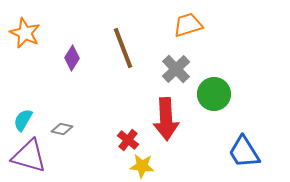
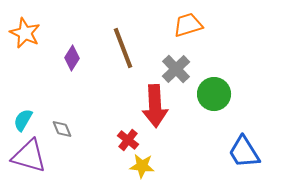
red arrow: moved 11 px left, 13 px up
gray diamond: rotated 55 degrees clockwise
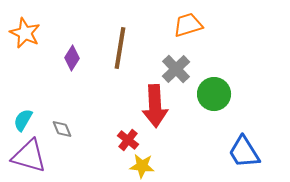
brown line: moved 3 px left; rotated 30 degrees clockwise
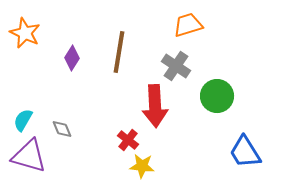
brown line: moved 1 px left, 4 px down
gray cross: moved 3 px up; rotated 12 degrees counterclockwise
green circle: moved 3 px right, 2 px down
blue trapezoid: moved 1 px right
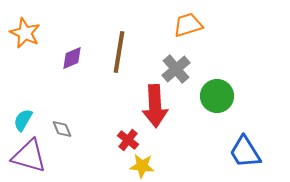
purple diamond: rotated 35 degrees clockwise
gray cross: moved 3 px down; rotated 16 degrees clockwise
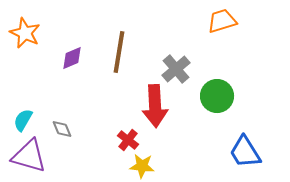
orange trapezoid: moved 34 px right, 4 px up
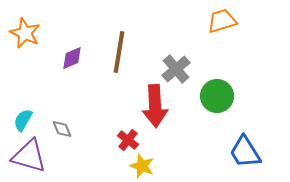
yellow star: rotated 15 degrees clockwise
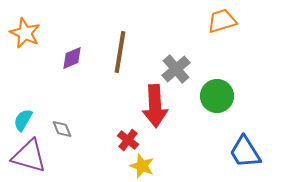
brown line: moved 1 px right
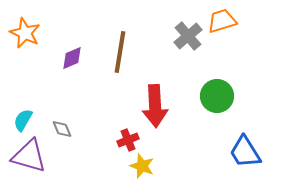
gray cross: moved 12 px right, 33 px up
red cross: rotated 30 degrees clockwise
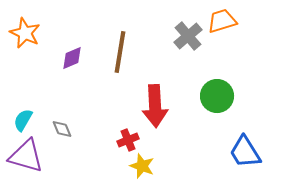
purple triangle: moved 3 px left
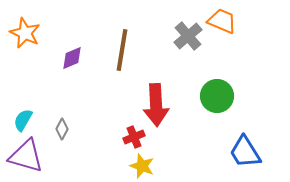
orange trapezoid: rotated 40 degrees clockwise
brown line: moved 2 px right, 2 px up
red arrow: moved 1 px right, 1 px up
gray diamond: rotated 50 degrees clockwise
red cross: moved 6 px right, 3 px up
